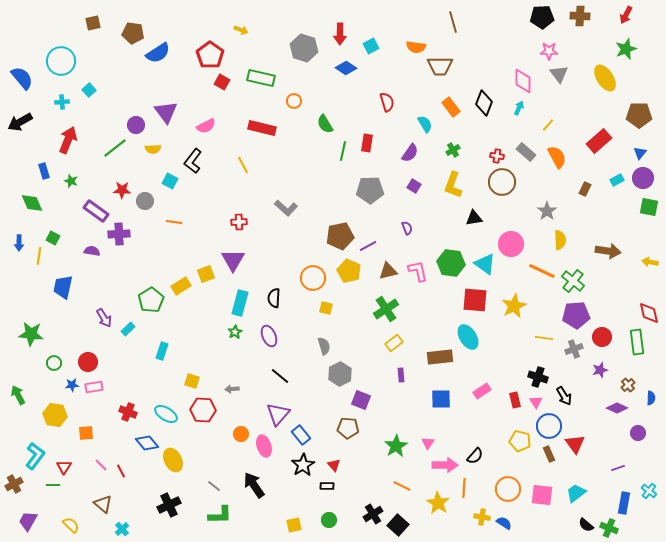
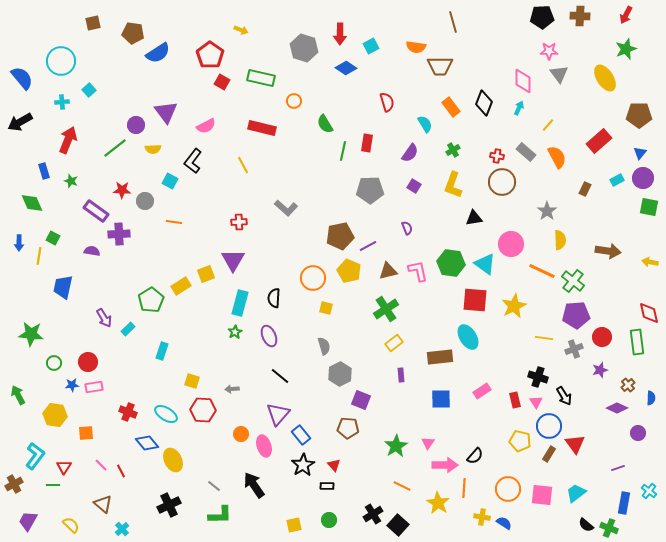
brown rectangle at (549, 454): rotated 56 degrees clockwise
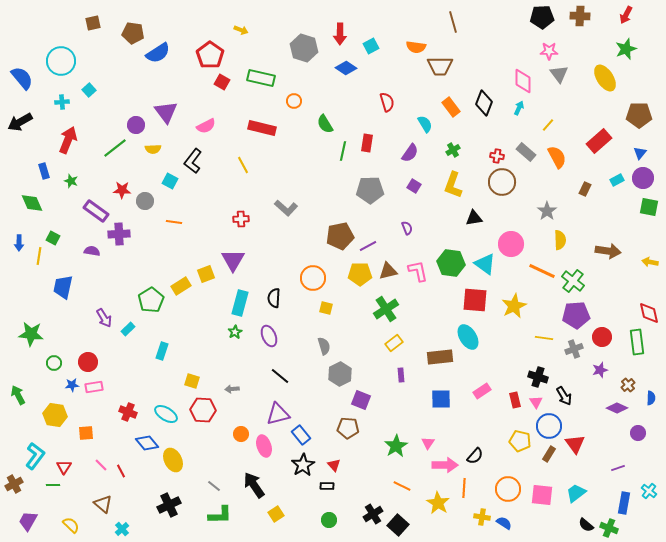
red cross at (239, 222): moved 2 px right, 3 px up
yellow pentagon at (349, 271): moved 11 px right, 3 px down; rotated 25 degrees counterclockwise
purple triangle at (278, 414): rotated 35 degrees clockwise
yellow square at (294, 525): moved 18 px left, 11 px up; rotated 21 degrees counterclockwise
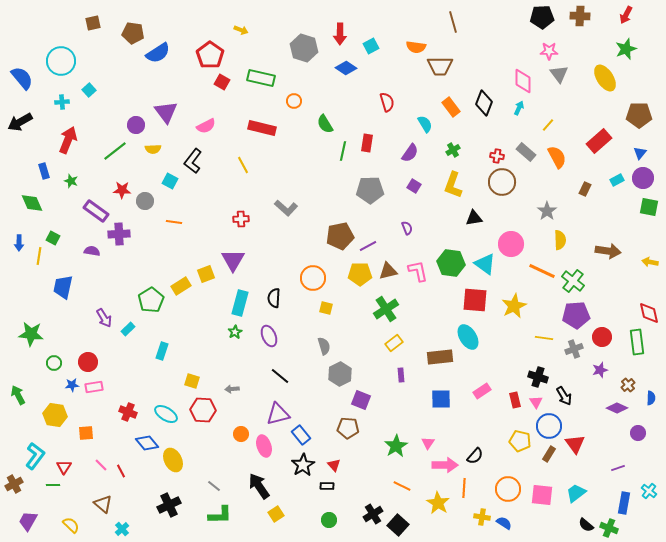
green line at (115, 148): moved 3 px down
black arrow at (254, 485): moved 5 px right, 1 px down
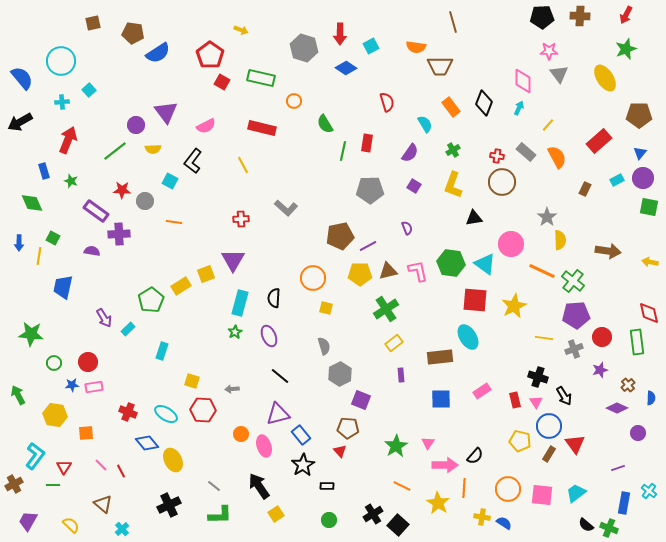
gray star at (547, 211): moved 6 px down
red triangle at (334, 465): moved 6 px right, 14 px up
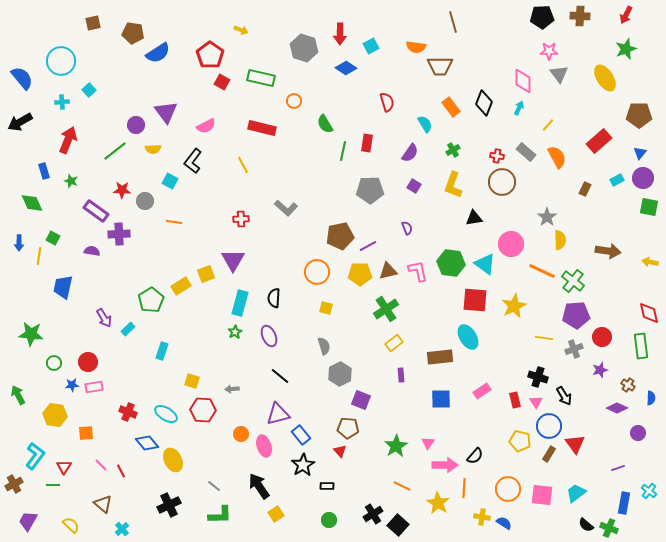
orange circle at (313, 278): moved 4 px right, 6 px up
green rectangle at (637, 342): moved 4 px right, 4 px down
brown cross at (628, 385): rotated 16 degrees counterclockwise
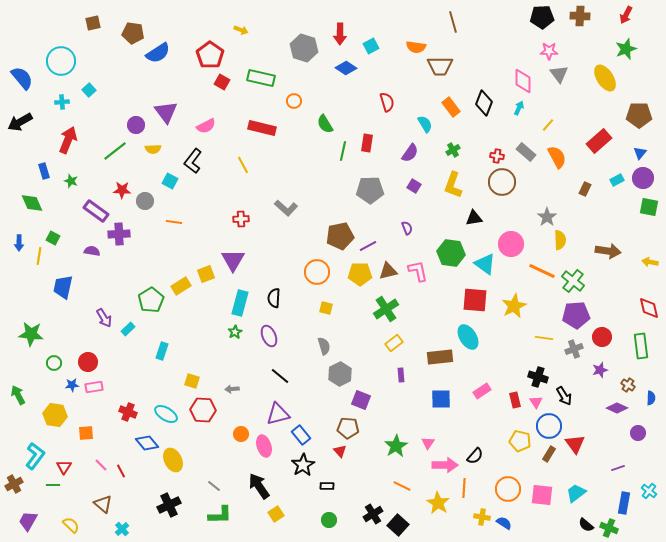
green hexagon at (451, 263): moved 10 px up
red diamond at (649, 313): moved 5 px up
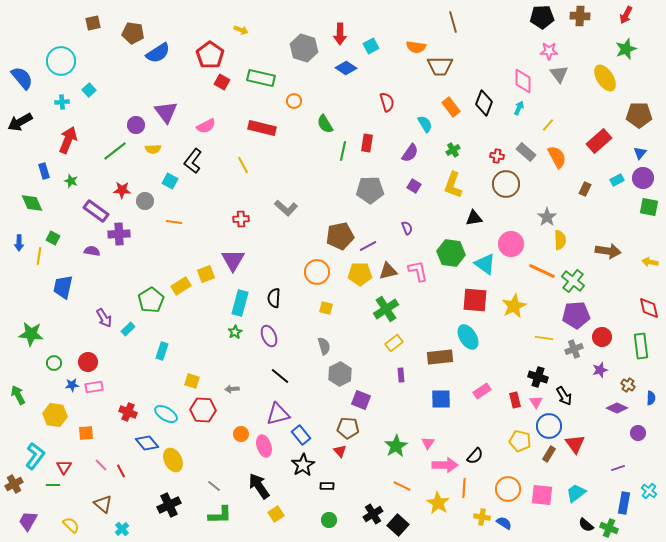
brown circle at (502, 182): moved 4 px right, 2 px down
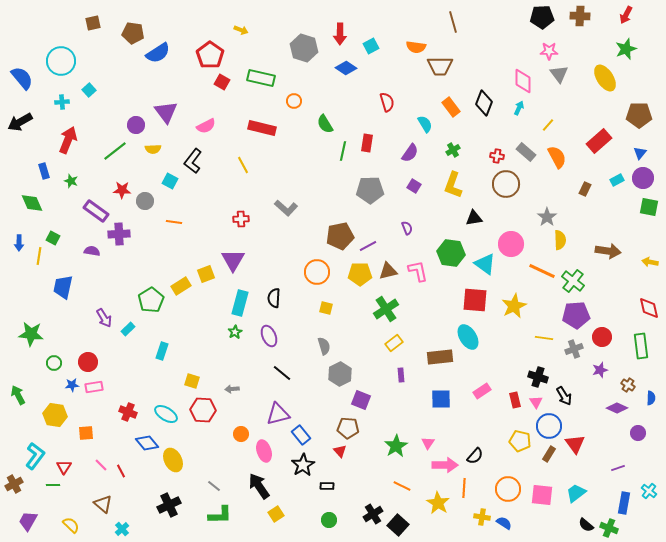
black line at (280, 376): moved 2 px right, 3 px up
pink ellipse at (264, 446): moved 5 px down
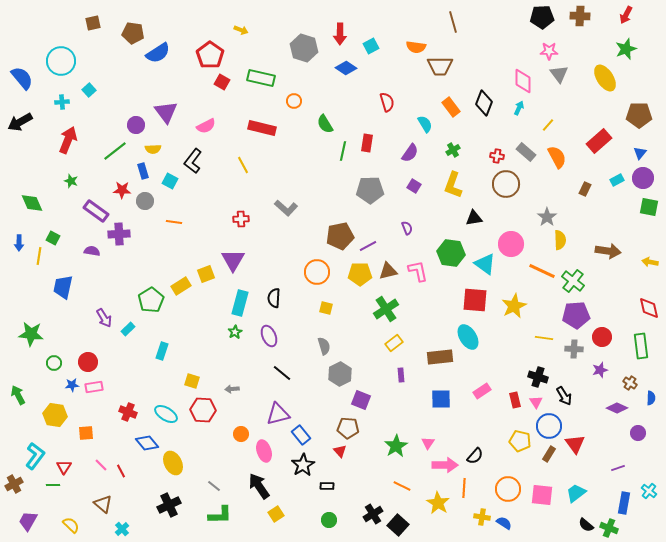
blue rectangle at (44, 171): moved 99 px right
gray cross at (574, 349): rotated 24 degrees clockwise
brown cross at (628, 385): moved 2 px right, 2 px up
yellow ellipse at (173, 460): moved 3 px down
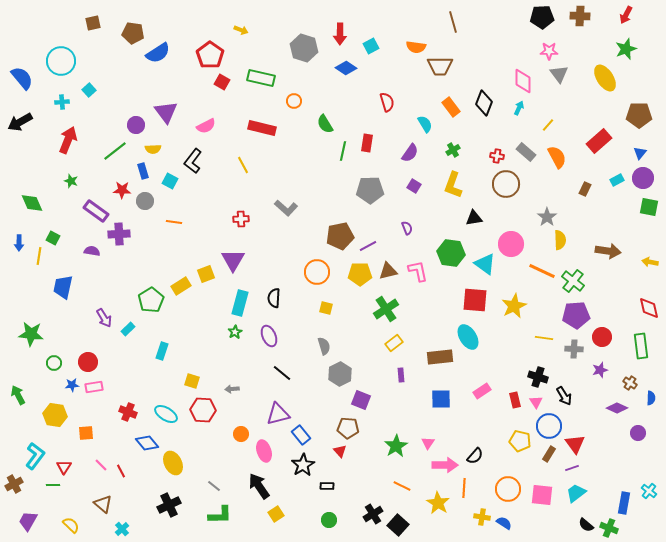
purple line at (618, 468): moved 46 px left
